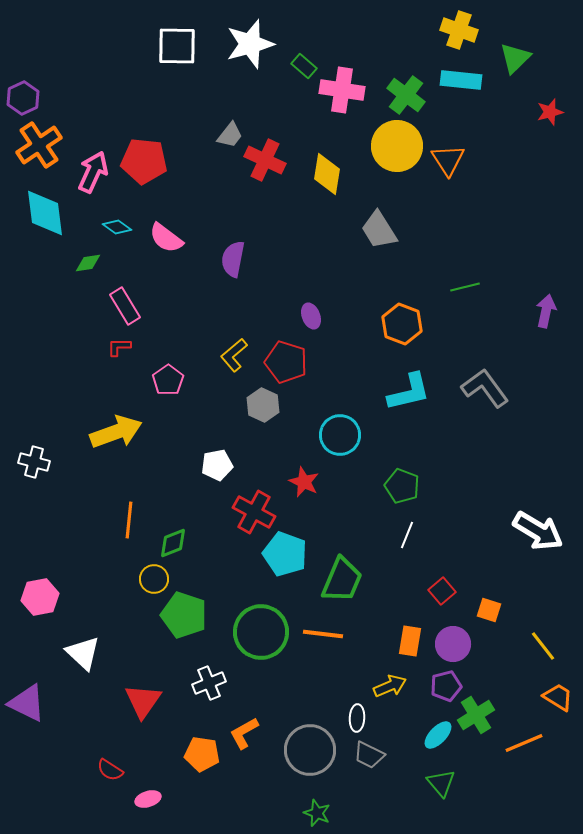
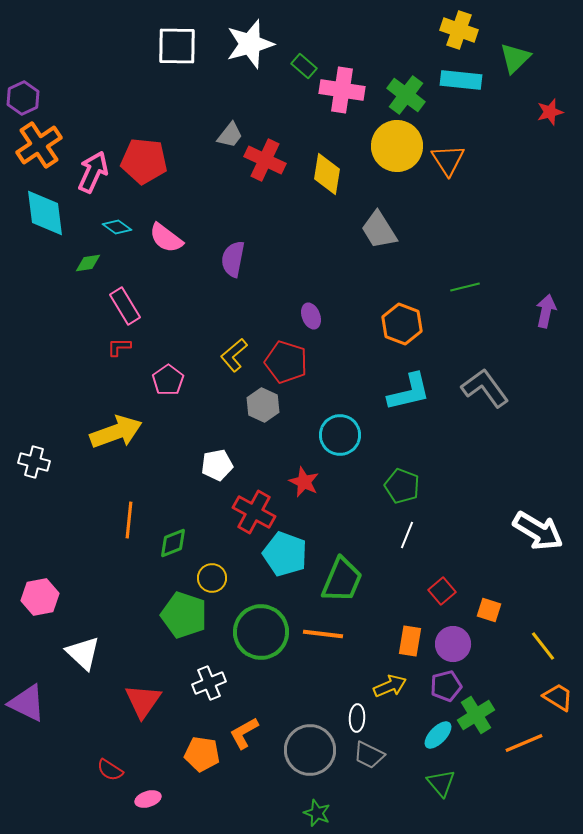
yellow circle at (154, 579): moved 58 px right, 1 px up
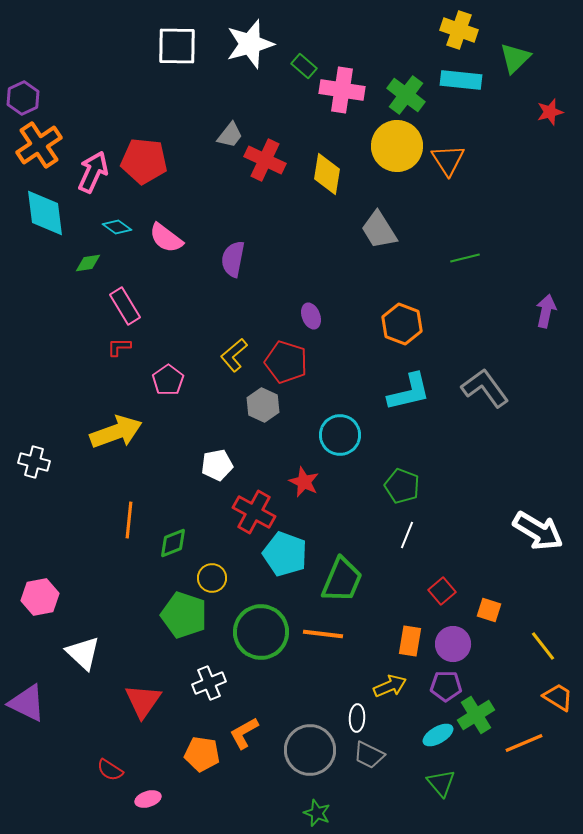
green line at (465, 287): moved 29 px up
purple pentagon at (446, 686): rotated 16 degrees clockwise
cyan ellipse at (438, 735): rotated 16 degrees clockwise
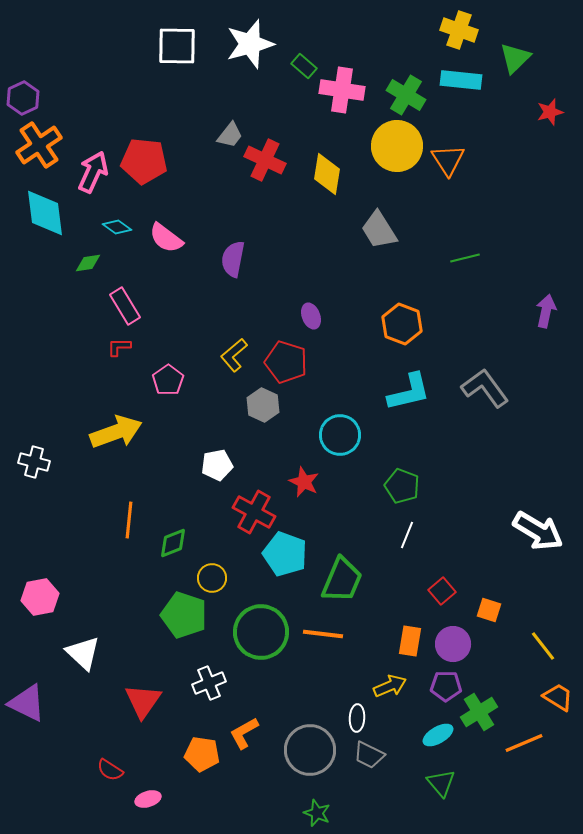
green cross at (406, 95): rotated 6 degrees counterclockwise
green cross at (476, 715): moved 3 px right, 3 px up
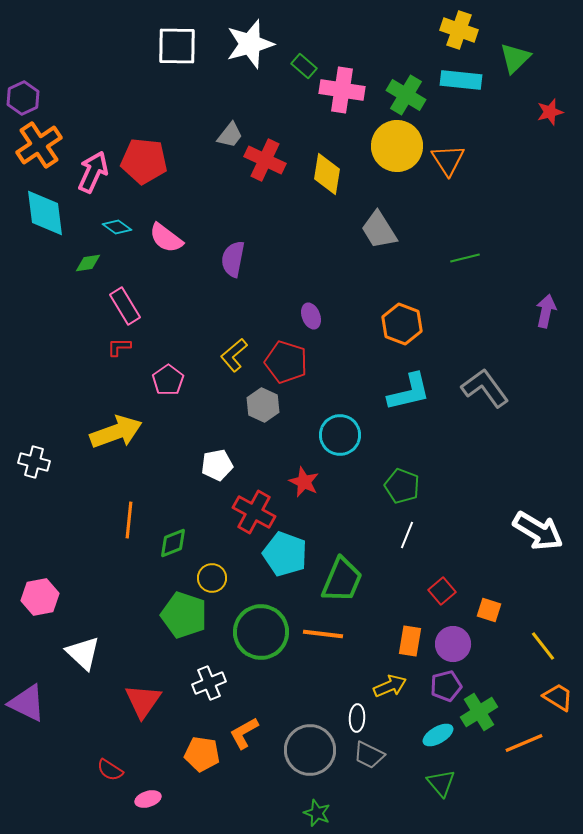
purple pentagon at (446, 686): rotated 16 degrees counterclockwise
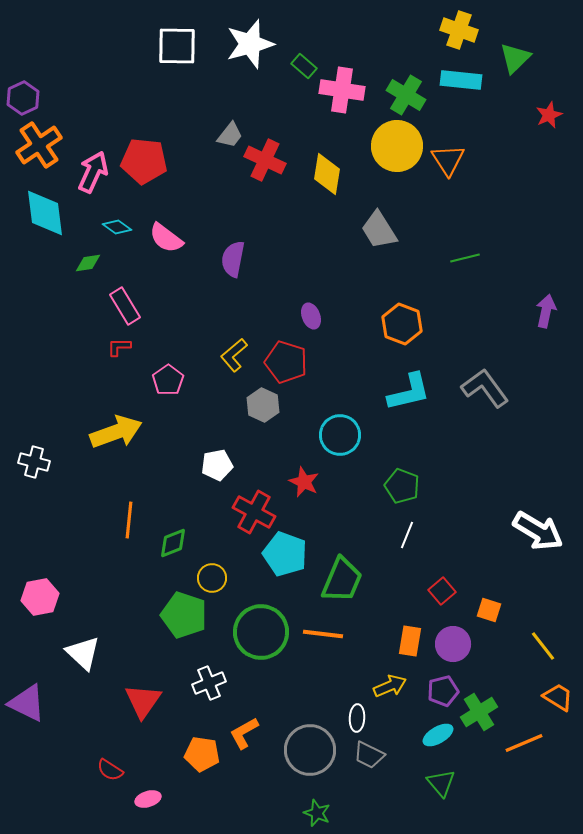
red star at (550, 112): moved 1 px left, 3 px down; rotated 8 degrees counterclockwise
purple pentagon at (446, 686): moved 3 px left, 5 px down
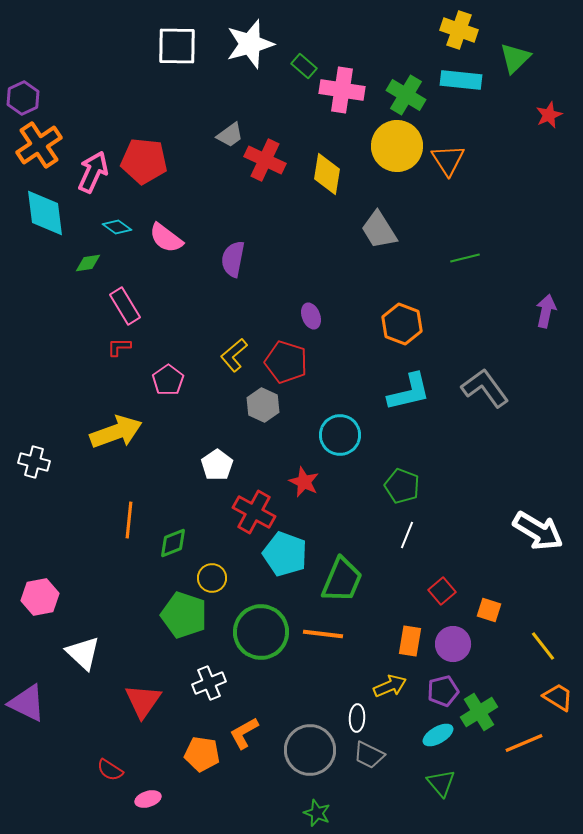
gray trapezoid at (230, 135): rotated 16 degrees clockwise
white pentagon at (217, 465): rotated 24 degrees counterclockwise
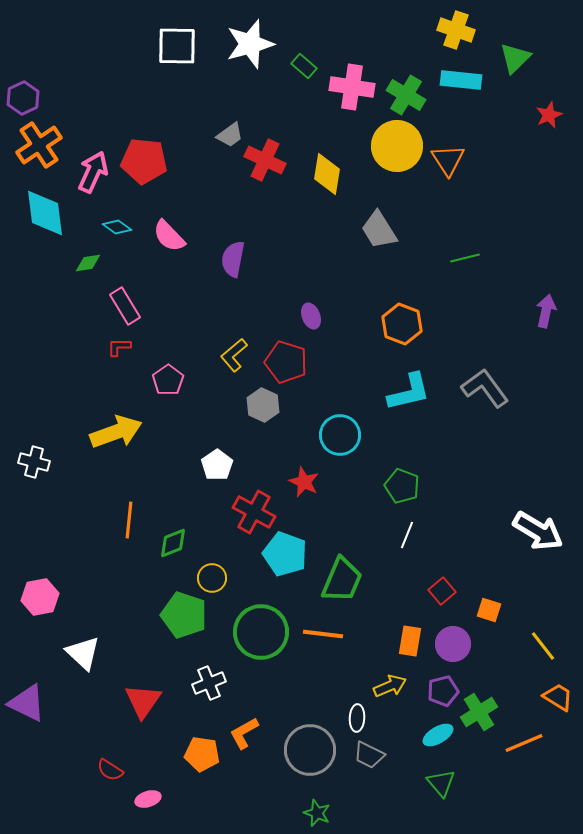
yellow cross at (459, 30): moved 3 px left
pink cross at (342, 90): moved 10 px right, 3 px up
pink semicircle at (166, 238): moved 3 px right, 2 px up; rotated 9 degrees clockwise
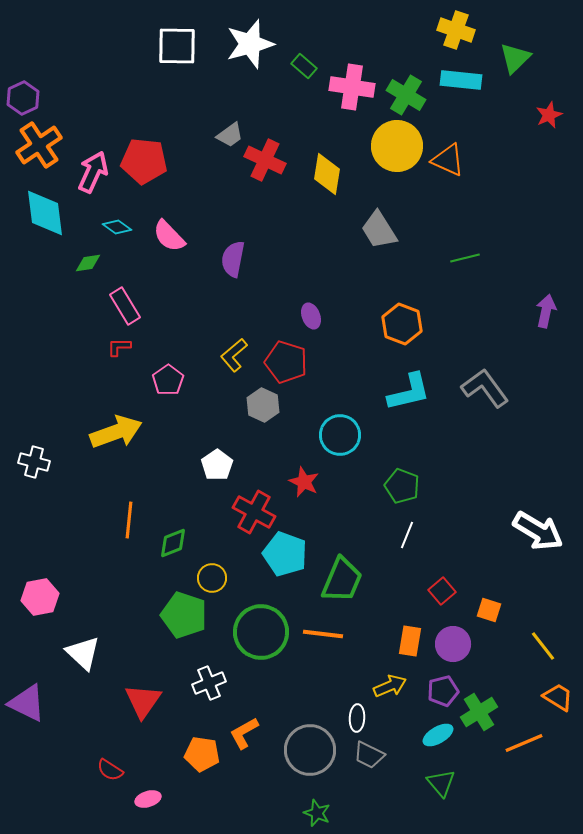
orange triangle at (448, 160): rotated 33 degrees counterclockwise
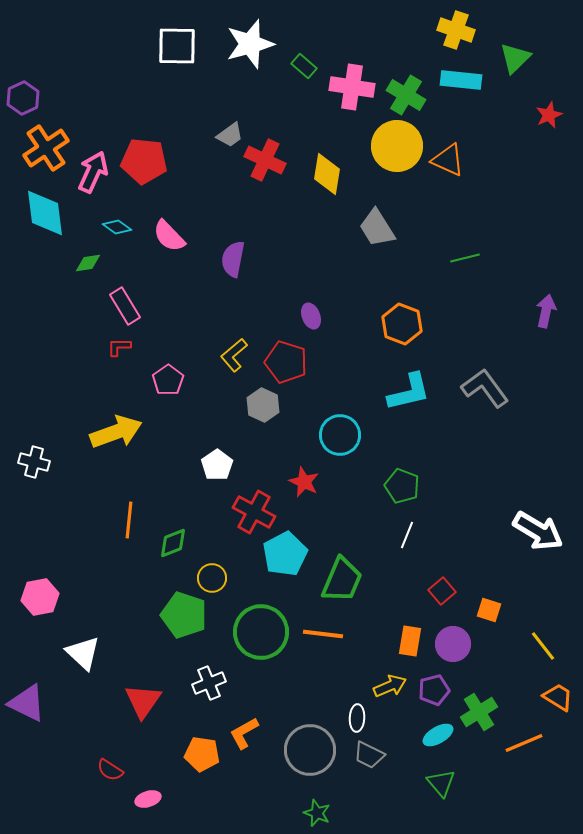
orange cross at (39, 145): moved 7 px right, 3 px down
gray trapezoid at (379, 230): moved 2 px left, 2 px up
cyan pentagon at (285, 554): rotated 24 degrees clockwise
purple pentagon at (443, 691): moved 9 px left, 1 px up
